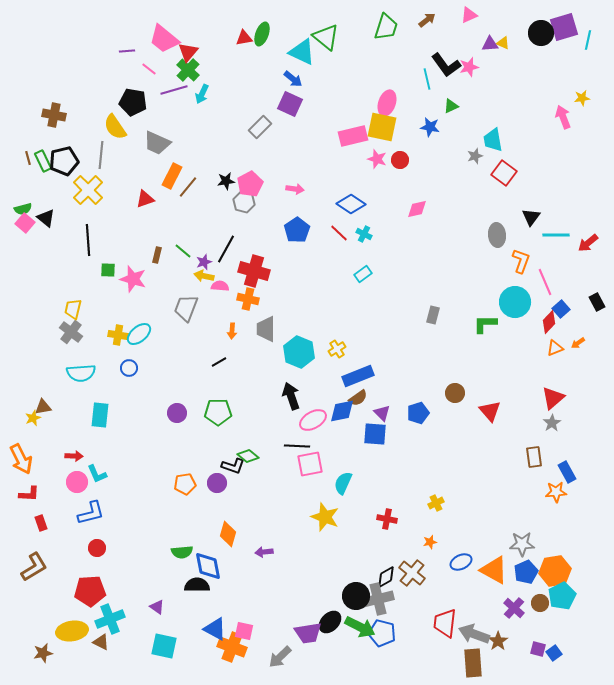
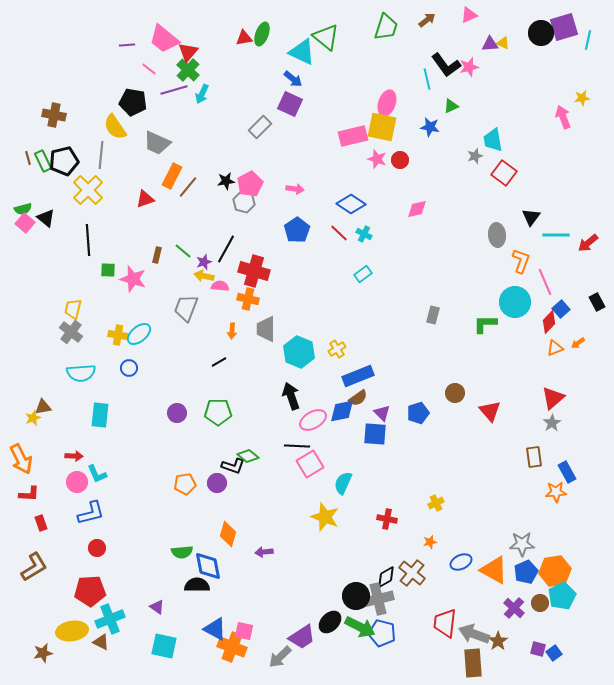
purple line at (127, 51): moved 6 px up
pink square at (310, 464): rotated 20 degrees counterclockwise
purple trapezoid at (308, 633): moved 6 px left, 4 px down; rotated 24 degrees counterclockwise
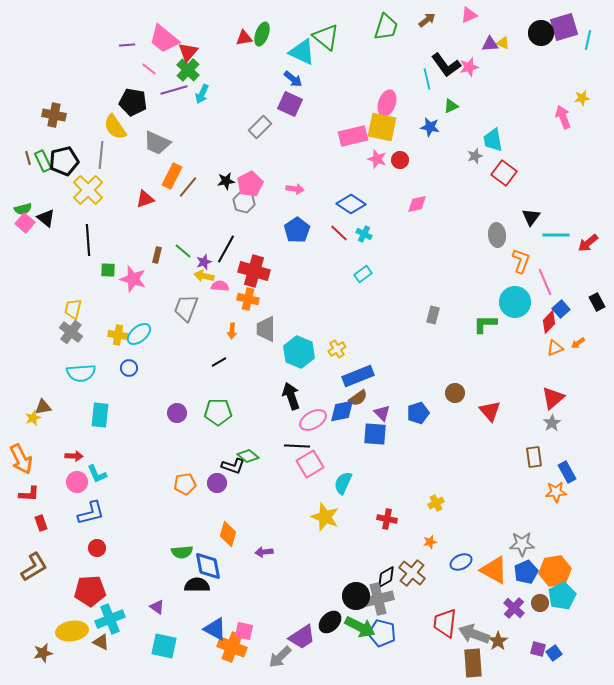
pink diamond at (417, 209): moved 5 px up
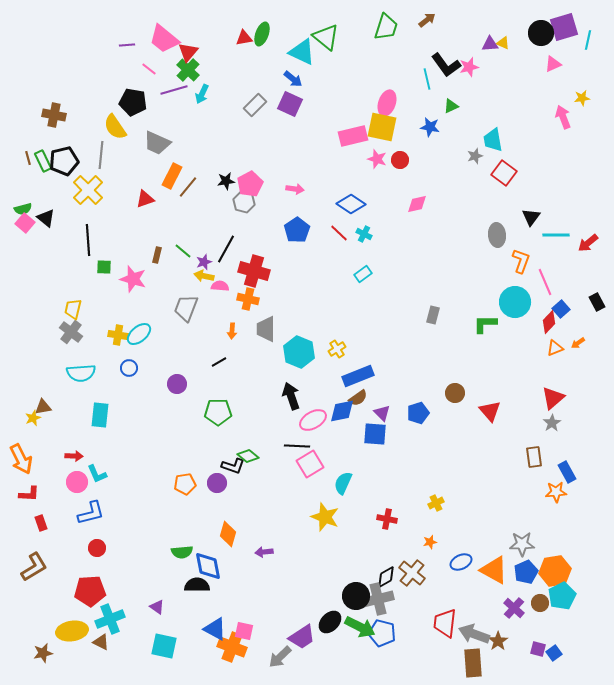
pink triangle at (469, 15): moved 84 px right, 49 px down
gray rectangle at (260, 127): moved 5 px left, 22 px up
green square at (108, 270): moved 4 px left, 3 px up
purple circle at (177, 413): moved 29 px up
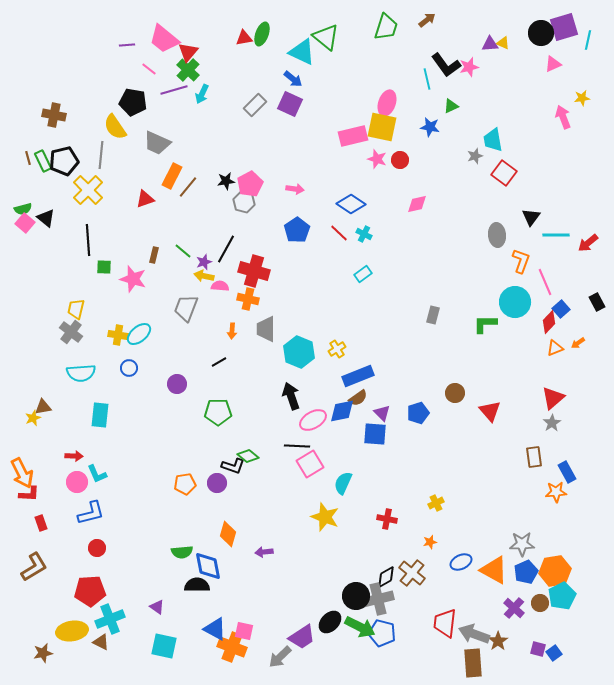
brown rectangle at (157, 255): moved 3 px left
yellow trapezoid at (73, 309): moved 3 px right
orange arrow at (21, 459): moved 1 px right, 14 px down
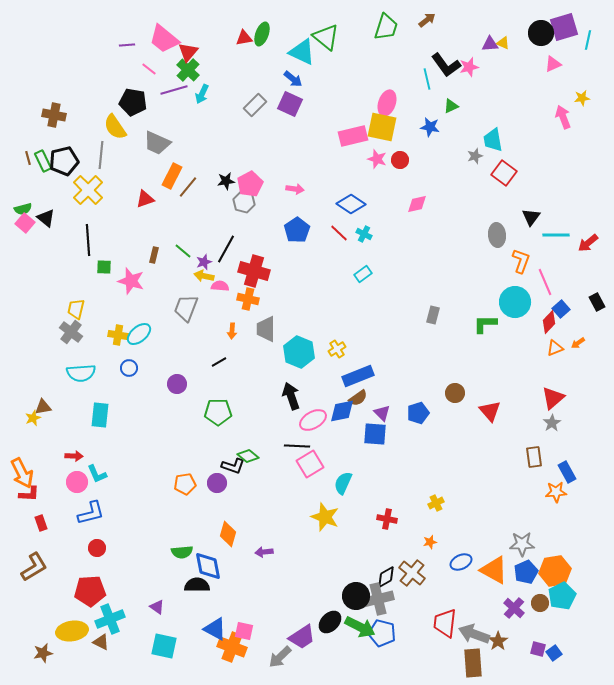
pink star at (133, 279): moved 2 px left, 2 px down
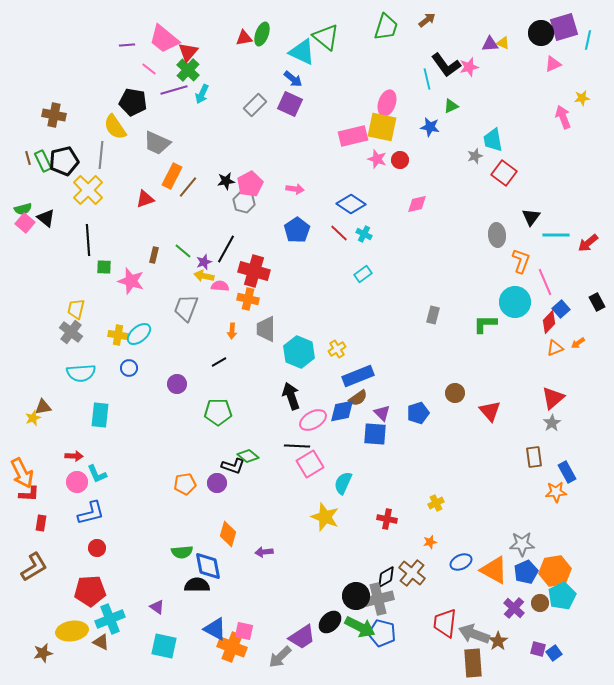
red rectangle at (41, 523): rotated 28 degrees clockwise
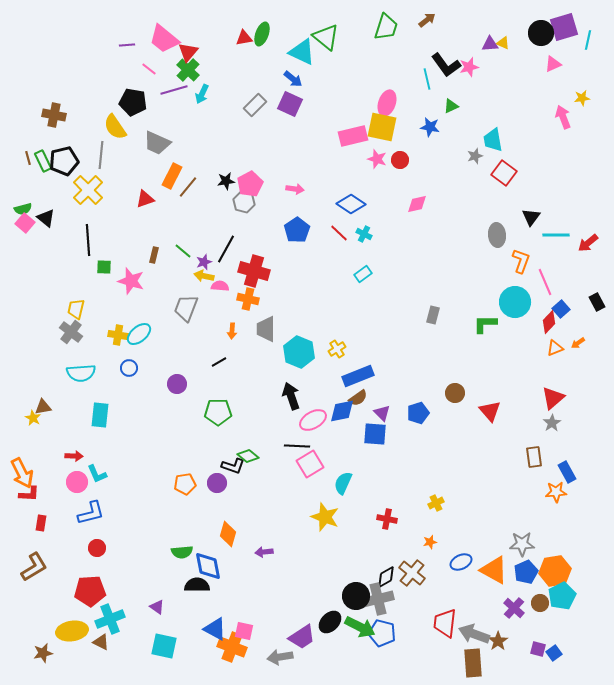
yellow star at (33, 418): rotated 21 degrees counterclockwise
gray arrow at (280, 657): rotated 35 degrees clockwise
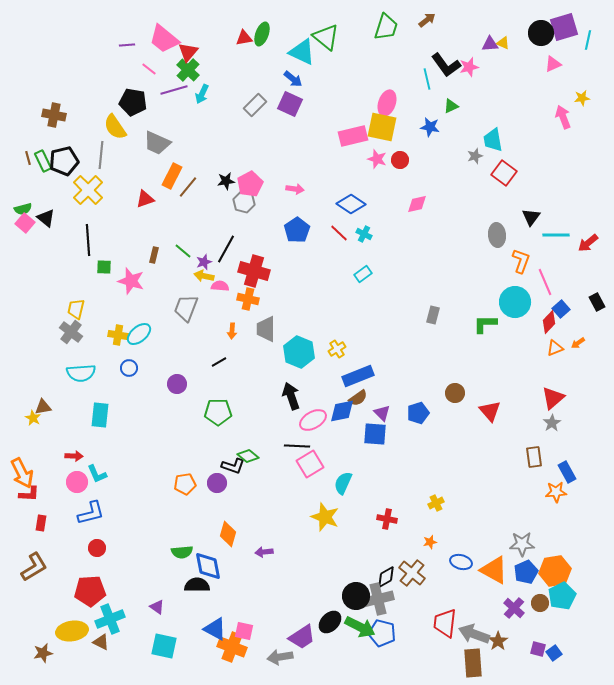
blue ellipse at (461, 562): rotated 40 degrees clockwise
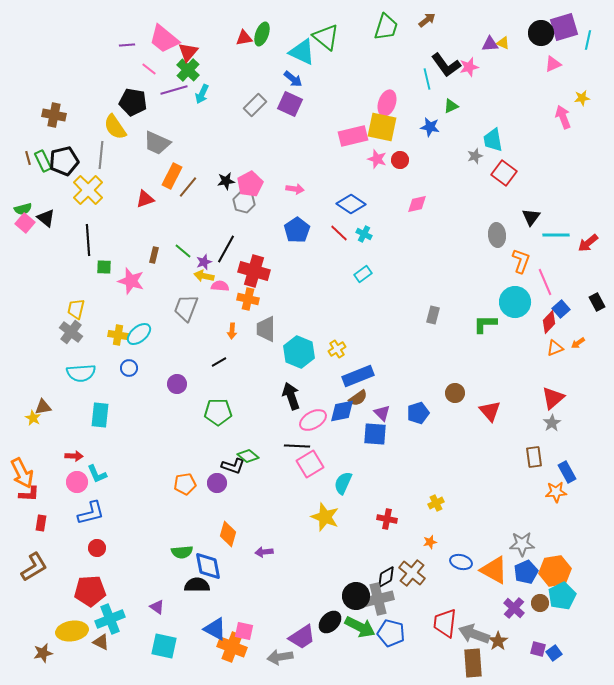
blue pentagon at (382, 633): moved 9 px right
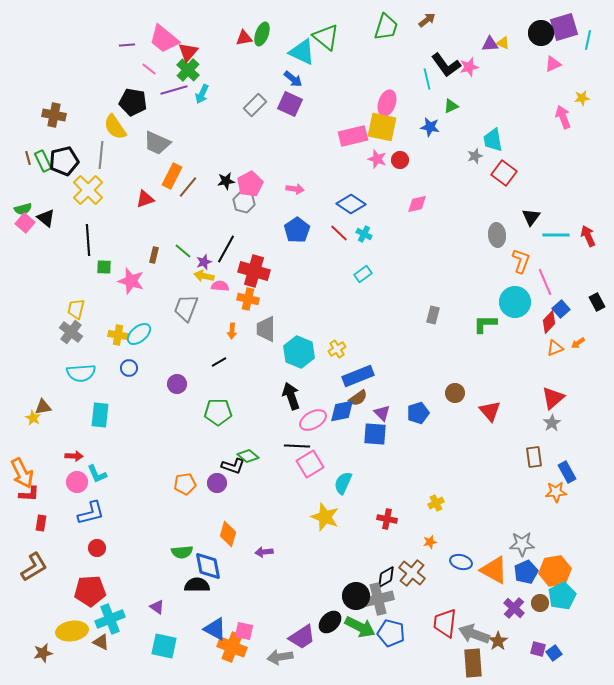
red arrow at (588, 243): moved 7 px up; rotated 105 degrees clockwise
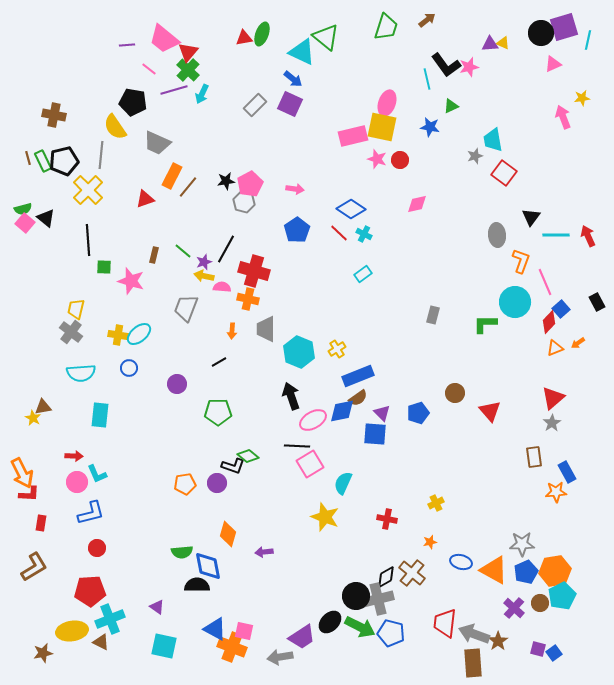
blue diamond at (351, 204): moved 5 px down
pink semicircle at (220, 286): moved 2 px right, 1 px down
